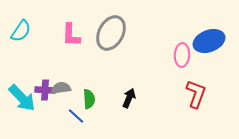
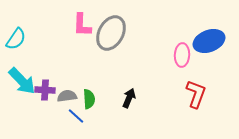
cyan semicircle: moved 5 px left, 8 px down
pink L-shape: moved 11 px right, 10 px up
gray semicircle: moved 6 px right, 8 px down
cyan arrow: moved 17 px up
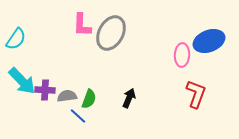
green semicircle: rotated 24 degrees clockwise
blue line: moved 2 px right
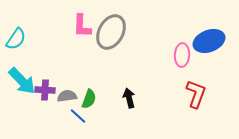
pink L-shape: moved 1 px down
gray ellipse: moved 1 px up
black arrow: rotated 36 degrees counterclockwise
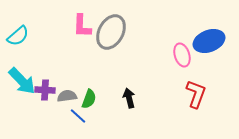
cyan semicircle: moved 2 px right, 3 px up; rotated 15 degrees clockwise
pink ellipse: rotated 20 degrees counterclockwise
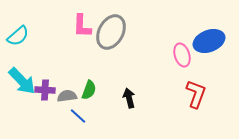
green semicircle: moved 9 px up
